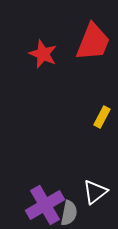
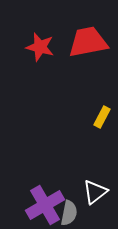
red trapezoid: moved 5 px left; rotated 123 degrees counterclockwise
red star: moved 3 px left, 7 px up; rotated 8 degrees counterclockwise
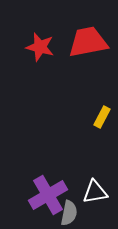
white triangle: rotated 28 degrees clockwise
purple cross: moved 3 px right, 10 px up
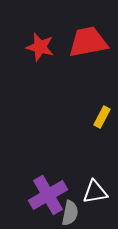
gray semicircle: moved 1 px right
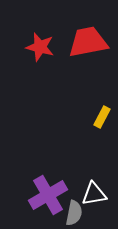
white triangle: moved 1 px left, 2 px down
gray semicircle: moved 4 px right
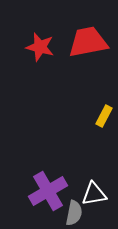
yellow rectangle: moved 2 px right, 1 px up
purple cross: moved 4 px up
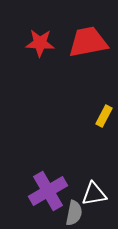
red star: moved 4 px up; rotated 12 degrees counterclockwise
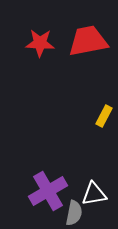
red trapezoid: moved 1 px up
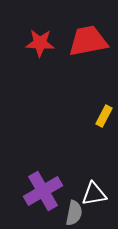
purple cross: moved 5 px left
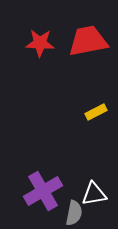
yellow rectangle: moved 8 px left, 4 px up; rotated 35 degrees clockwise
